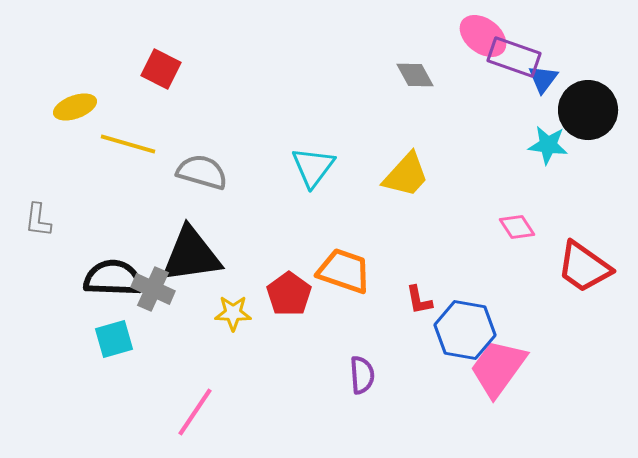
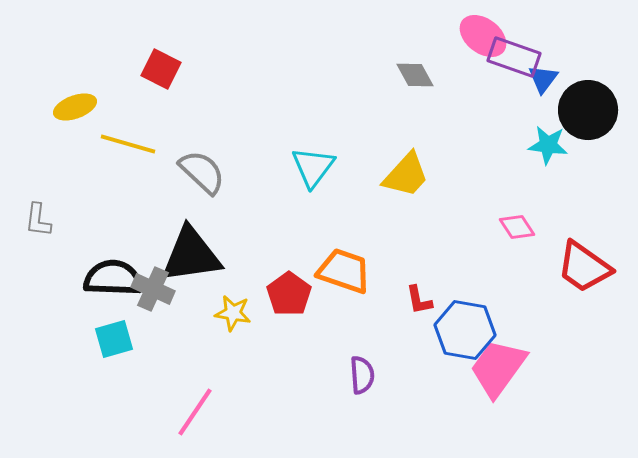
gray semicircle: rotated 27 degrees clockwise
yellow star: rotated 9 degrees clockwise
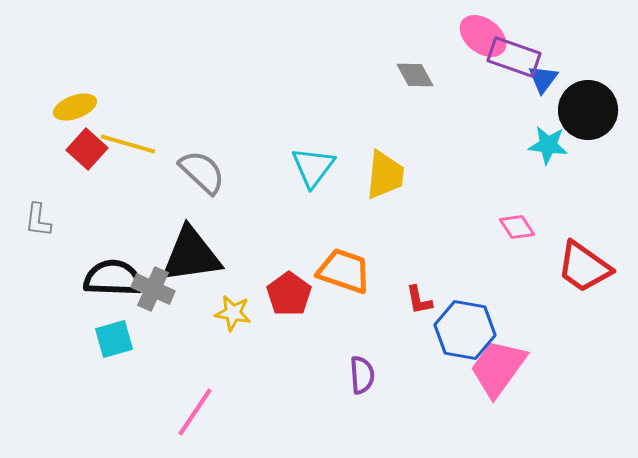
red square: moved 74 px left, 80 px down; rotated 15 degrees clockwise
yellow trapezoid: moved 21 px left; rotated 36 degrees counterclockwise
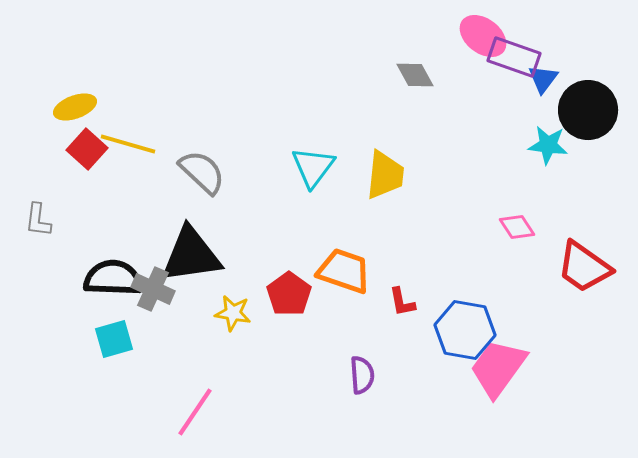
red L-shape: moved 17 px left, 2 px down
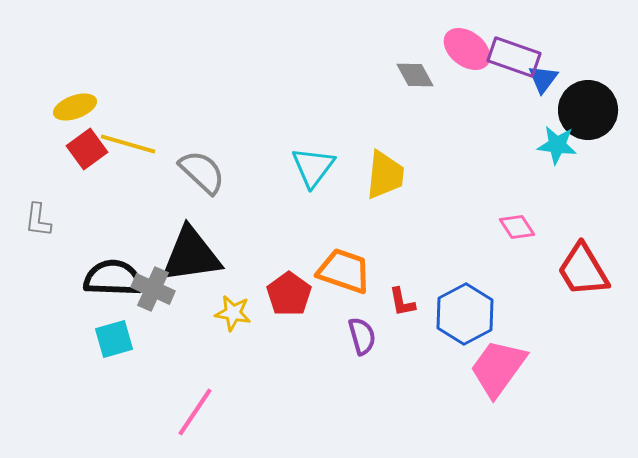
pink ellipse: moved 16 px left, 13 px down
cyan star: moved 9 px right
red square: rotated 12 degrees clockwise
red trapezoid: moved 1 px left, 3 px down; rotated 24 degrees clockwise
blue hexagon: moved 16 px up; rotated 22 degrees clockwise
purple semicircle: moved 39 px up; rotated 12 degrees counterclockwise
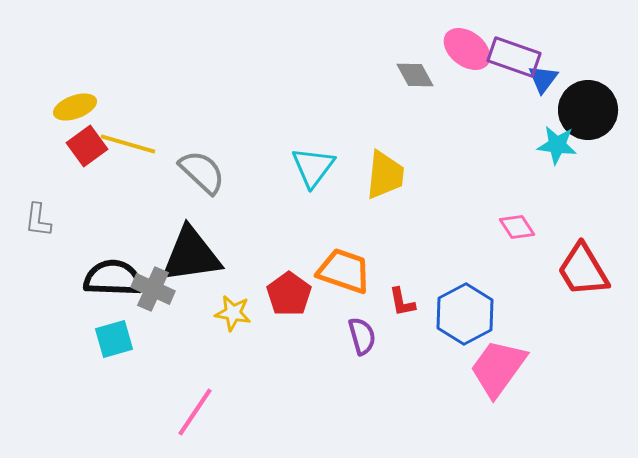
red square: moved 3 px up
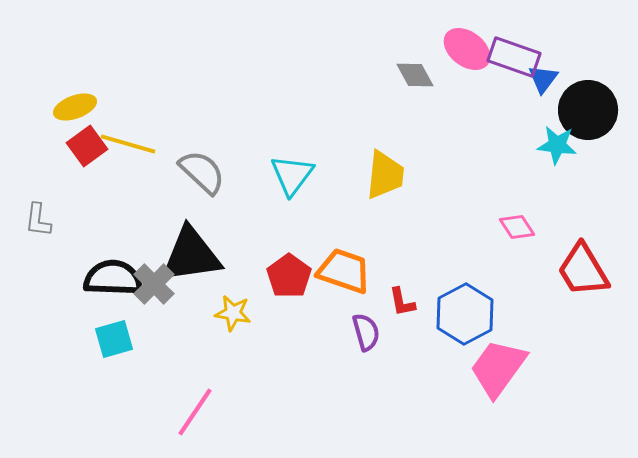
cyan triangle: moved 21 px left, 8 px down
gray cross: moved 1 px right, 5 px up; rotated 21 degrees clockwise
red pentagon: moved 18 px up
purple semicircle: moved 4 px right, 4 px up
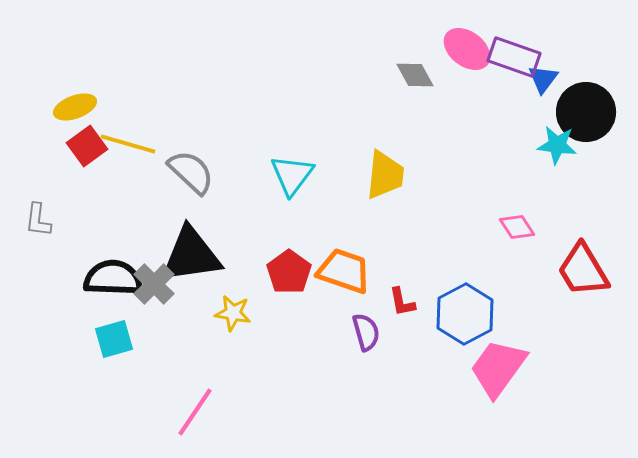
black circle: moved 2 px left, 2 px down
gray semicircle: moved 11 px left
red pentagon: moved 4 px up
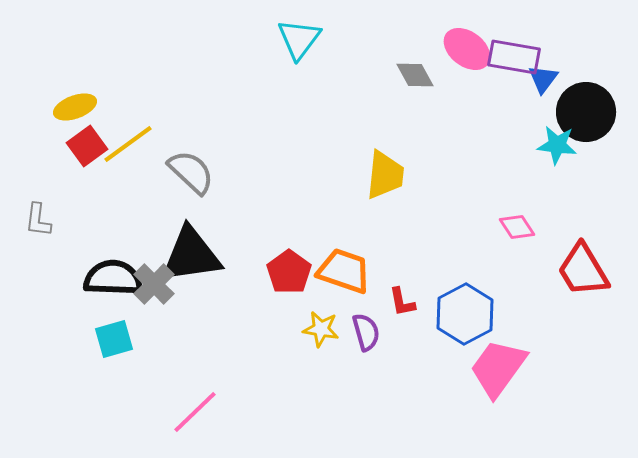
purple rectangle: rotated 9 degrees counterclockwise
yellow line: rotated 52 degrees counterclockwise
cyan triangle: moved 7 px right, 136 px up
yellow star: moved 88 px right, 16 px down
pink line: rotated 12 degrees clockwise
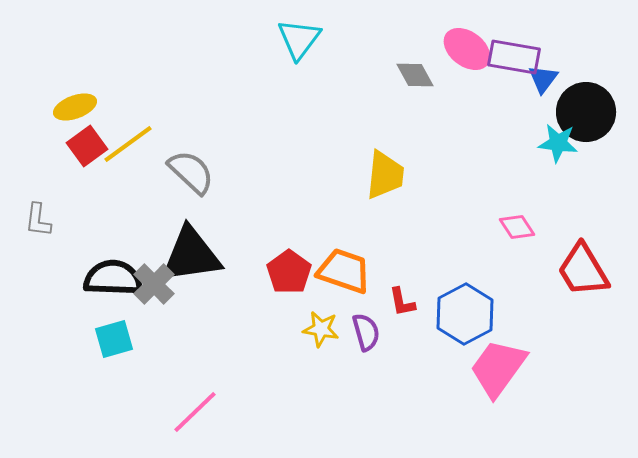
cyan star: moved 1 px right, 2 px up
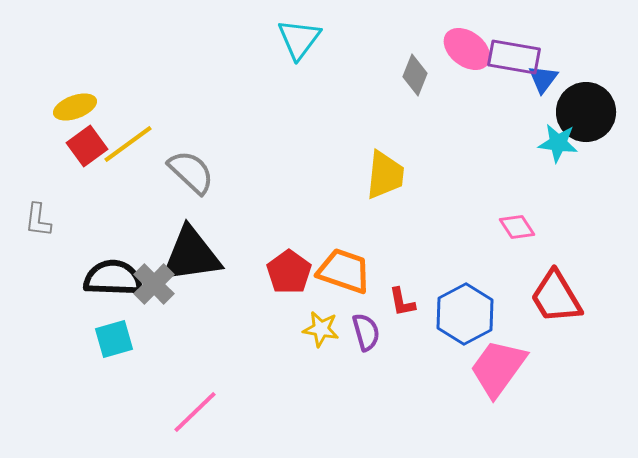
gray diamond: rotated 51 degrees clockwise
red trapezoid: moved 27 px left, 27 px down
